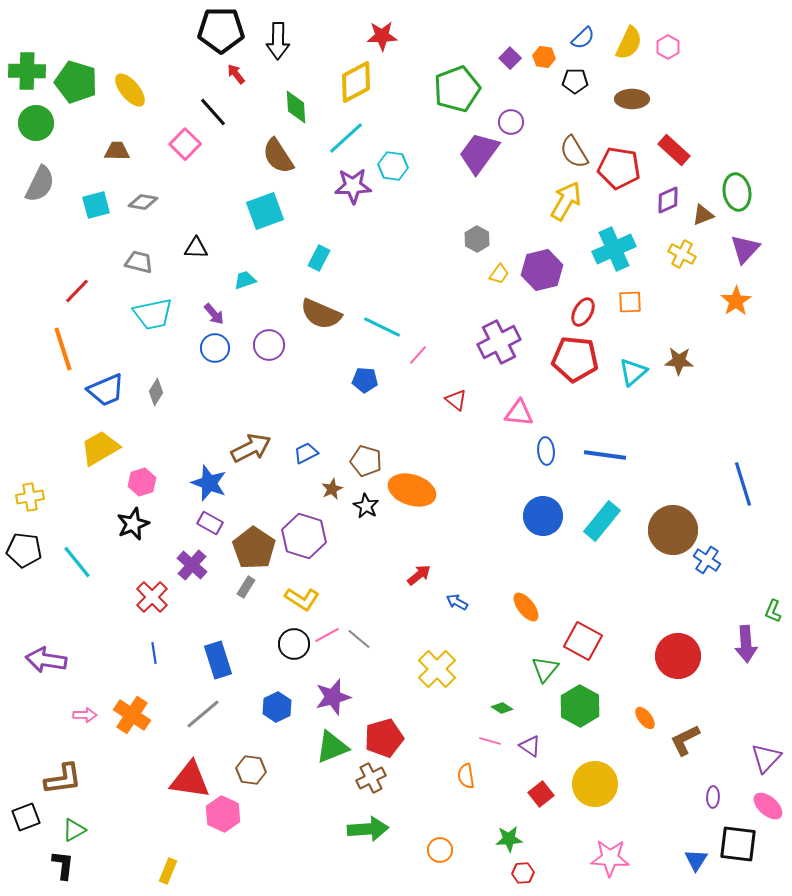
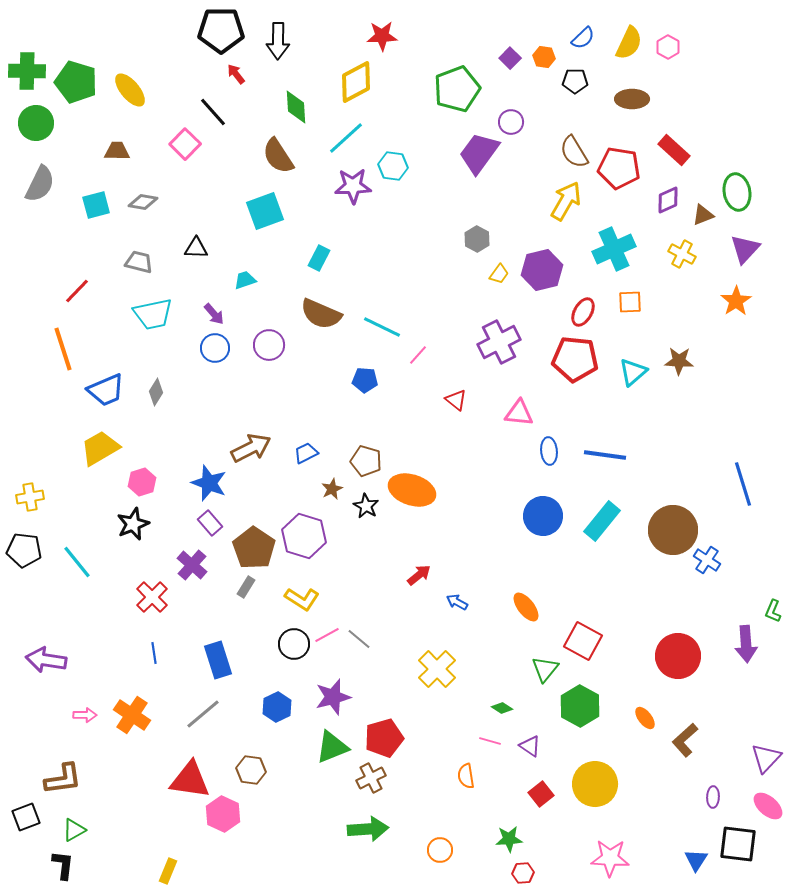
blue ellipse at (546, 451): moved 3 px right
purple rectangle at (210, 523): rotated 20 degrees clockwise
brown L-shape at (685, 740): rotated 16 degrees counterclockwise
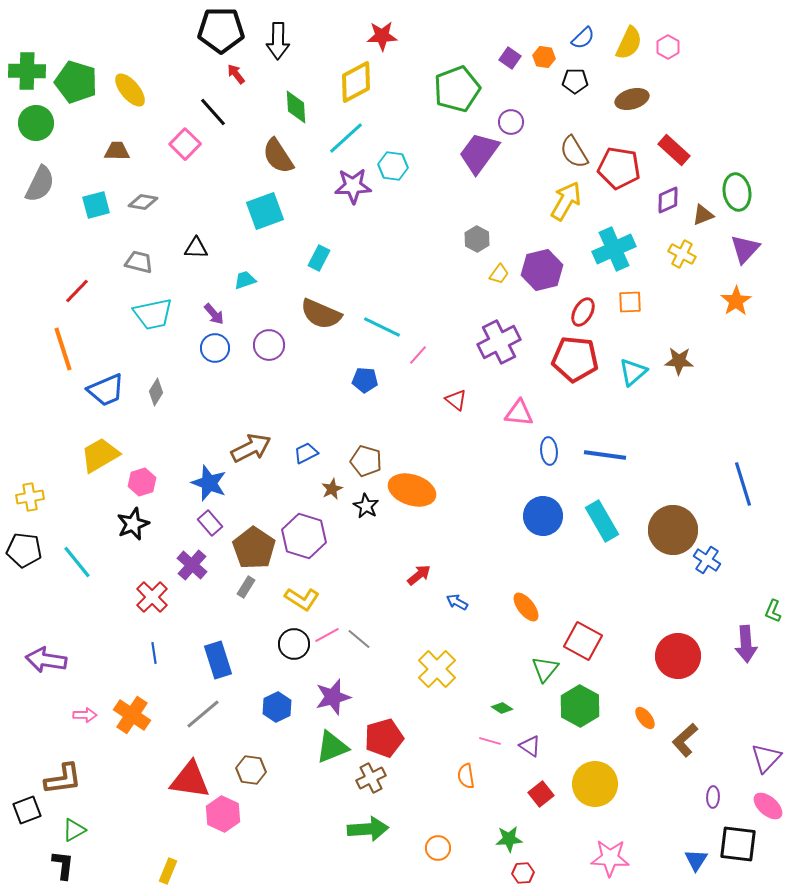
purple square at (510, 58): rotated 10 degrees counterclockwise
brown ellipse at (632, 99): rotated 16 degrees counterclockwise
yellow trapezoid at (100, 448): moved 7 px down
cyan rectangle at (602, 521): rotated 69 degrees counterclockwise
black square at (26, 817): moved 1 px right, 7 px up
orange circle at (440, 850): moved 2 px left, 2 px up
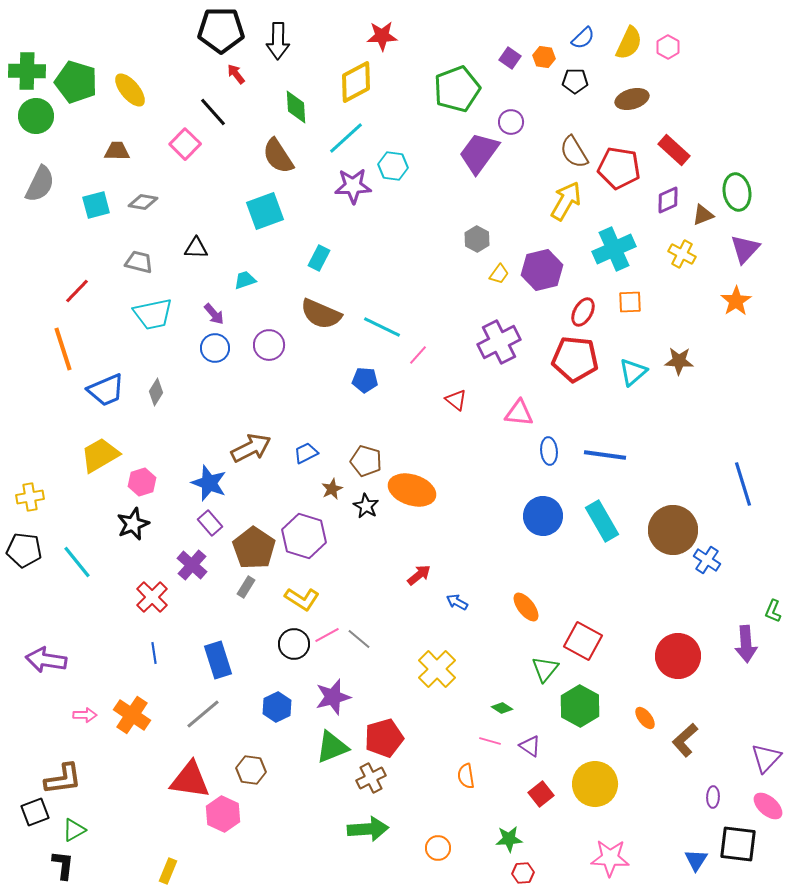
green circle at (36, 123): moved 7 px up
black square at (27, 810): moved 8 px right, 2 px down
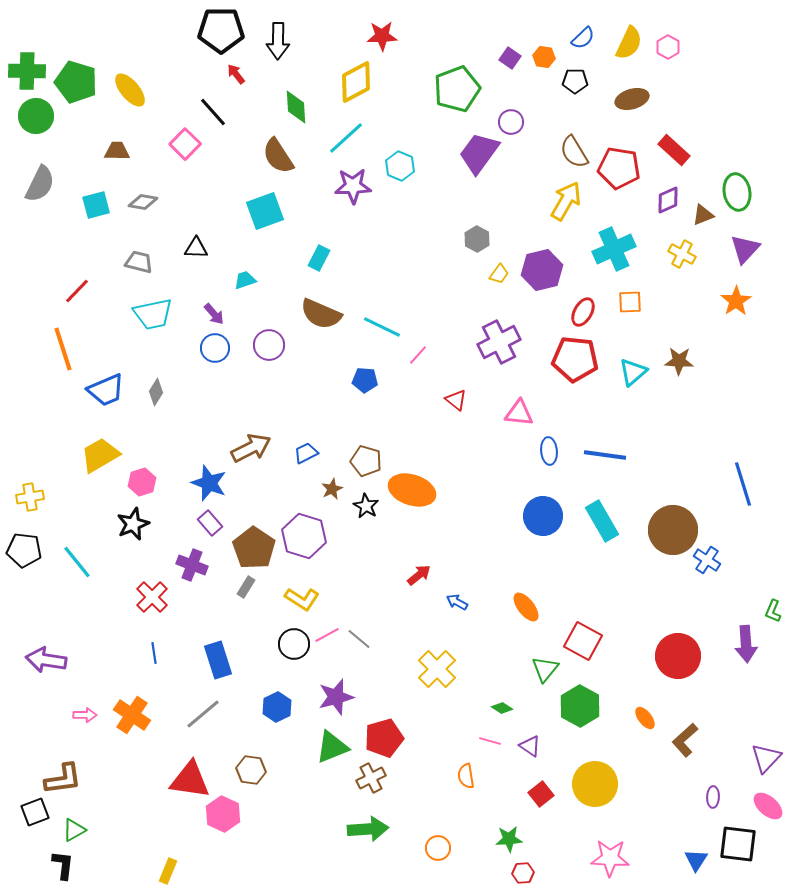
cyan hexagon at (393, 166): moved 7 px right; rotated 16 degrees clockwise
purple cross at (192, 565): rotated 20 degrees counterclockwise
purple star at (333, 697): moved 3 px right
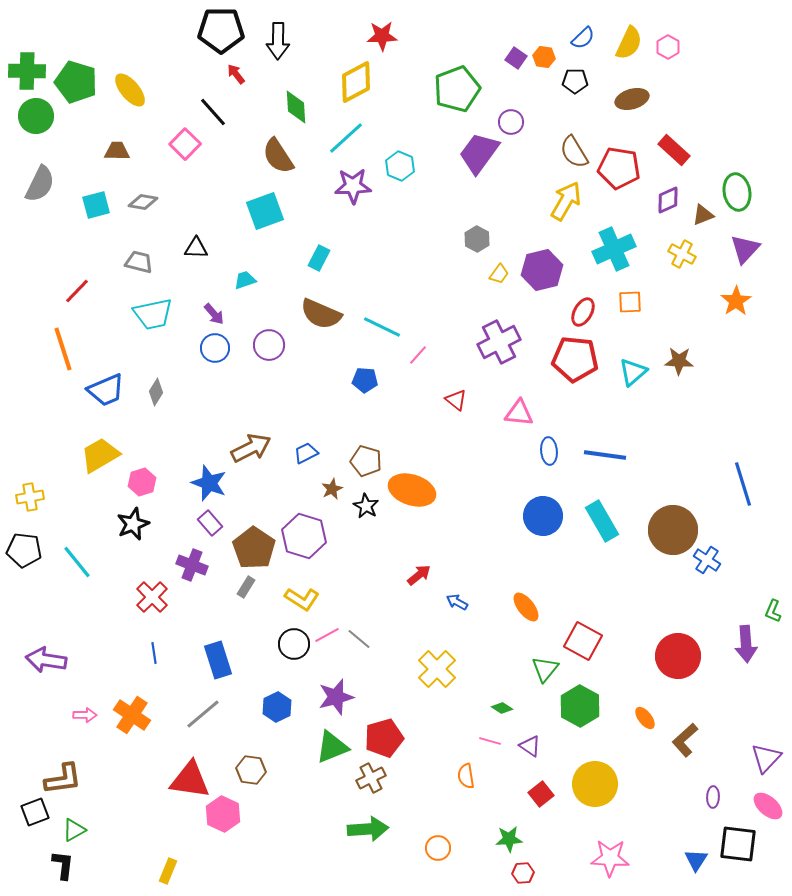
purple square at (510, 58): moved 6 px right
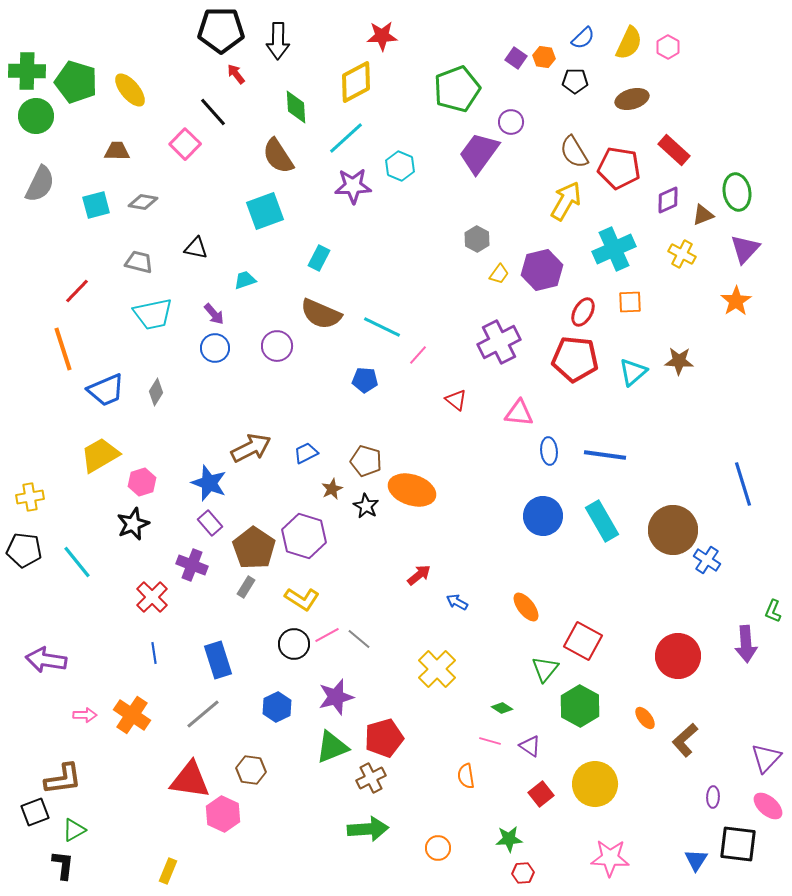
black triangle at (196, 248): rotated 10 degrees clockwise
purple circle at (269, 345): moved 8 px right, 1 px down
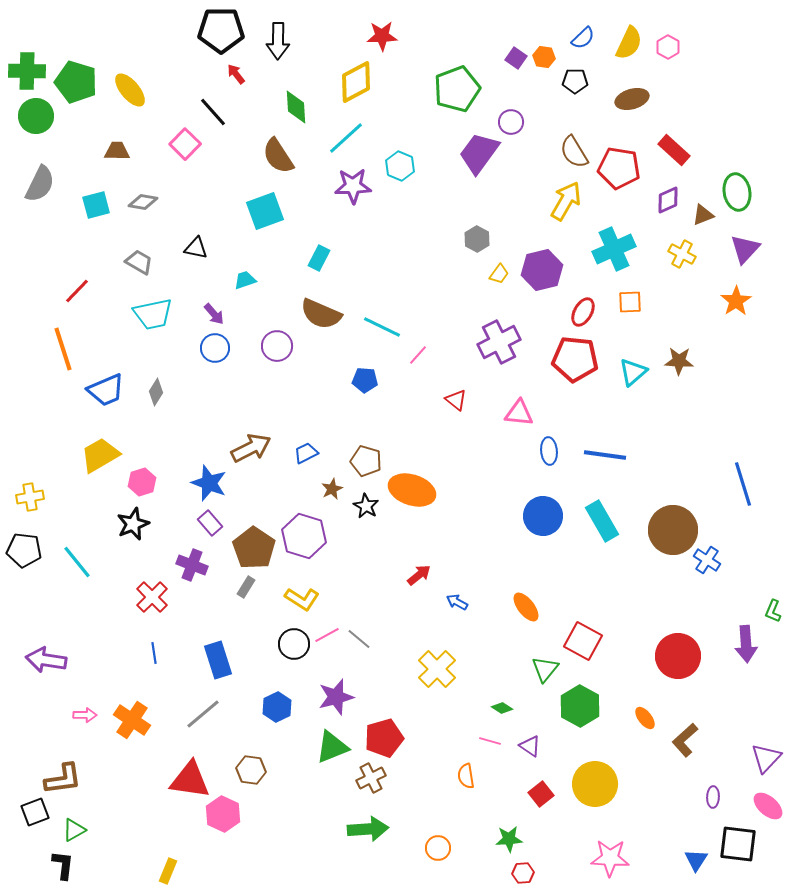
gray trapezoid at (139, 262): rotated 16 degrees clockwise
orange cross at (132, 715): moved 5 px down
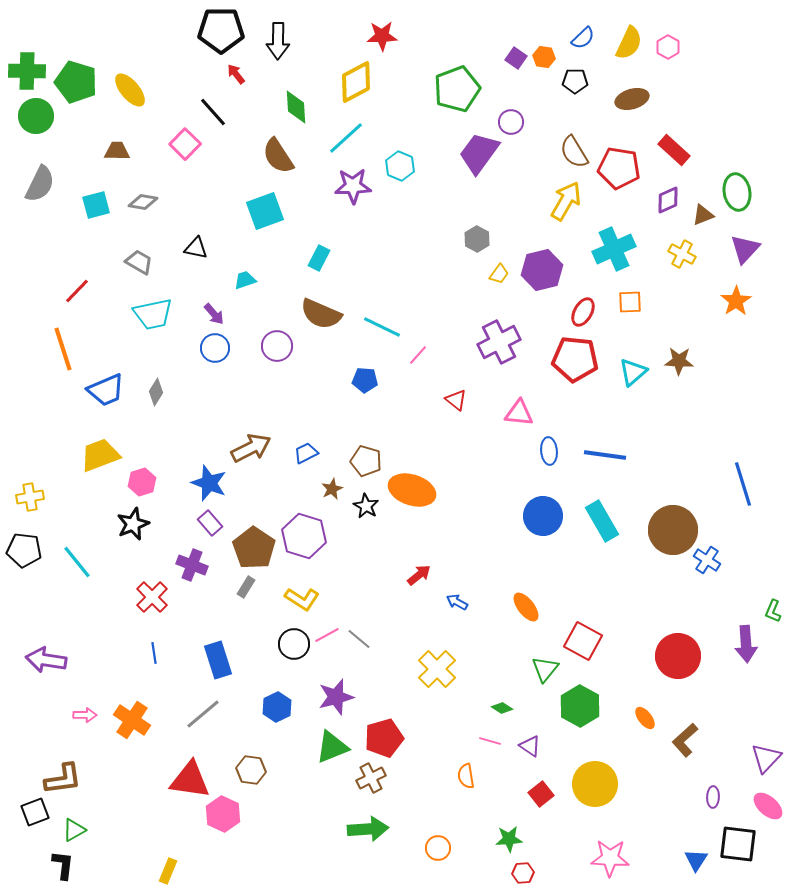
yellow trapezoid at (100, 455): rotated 9 degrees clockwise
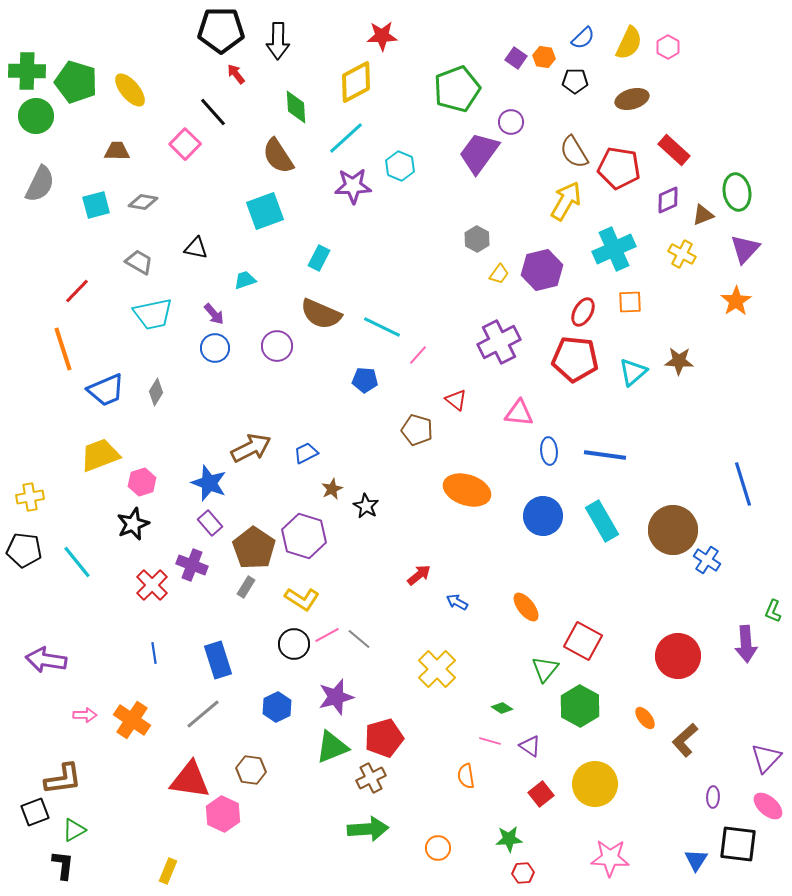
brown pentagon at (366, 461): moved 51 px right, 31 px up
orange ellipse at (412, 490): moved 55 px right
red cross at (152, 597): moved 12 px up
